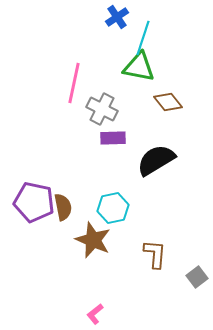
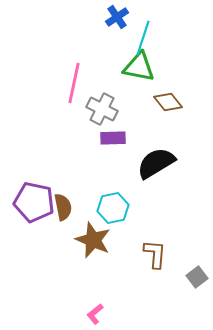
black semicircle: moved 3 px down
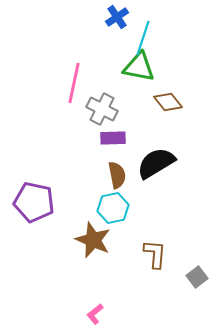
brown semicircle: moved 54 px right, 32 px up
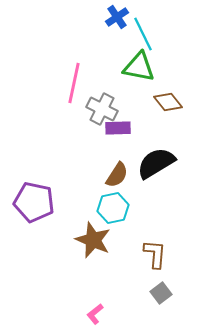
cyan line: moved 4 px up; rotated 44 degrees counterclockwise
purple rectangle: moved 5 px right, 10 px up
brown semicircle: rotated 44 degrees clockwise
gray square: moved 36 px left, 16 px down
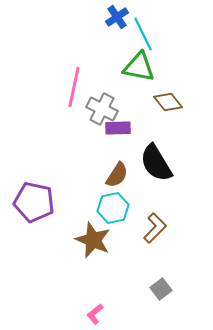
pink line: moved 4 px down
black semicircle: rotated 90 degrees counterclockwise
brown L-shape: moved 26 px up; rotated 40 degrees clockwise
gray square: moved 4 px up
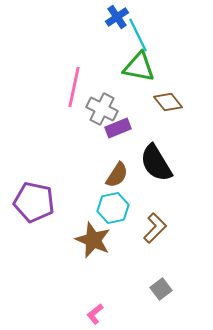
cyan line: moved 5 px left, 1 px down
purple rectangle: rotated 20 degrees counterclockwise
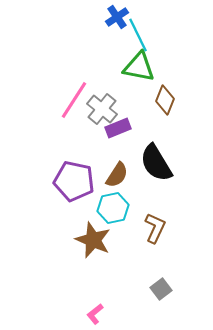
pink line: moved 13 px down; rotated 21 degrees clockwise
brown diamond: moved 3 px left, 2 px up; rotated 60 degrees clockwise
gray cross: rotated 12 degrees clockwise
purple pentagon: moved 40 px right, 21 px up
brown L-shape: rotated 20 degrees counterclockwise
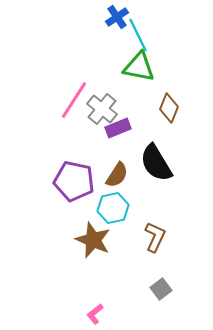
brown diamond: moved 4 px right, 8 px down
brown L-shape: moved 9 px down
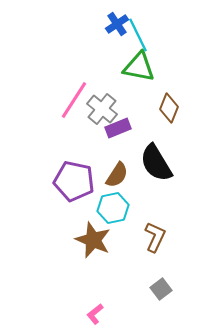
blue cross: moved 7 px down
